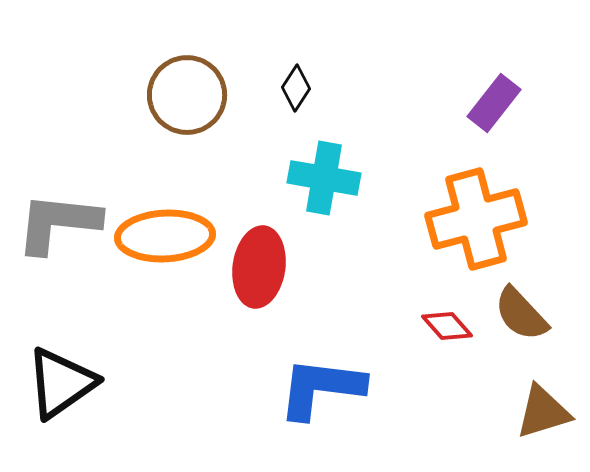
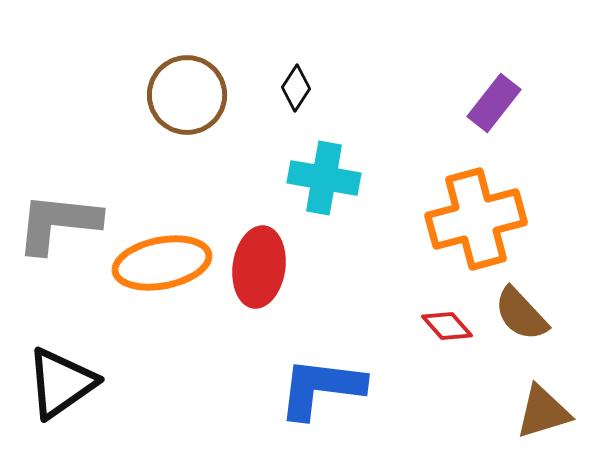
orange ellipse: moved 3 px left, 27 px down; rotated 8 degrees counterclockwise
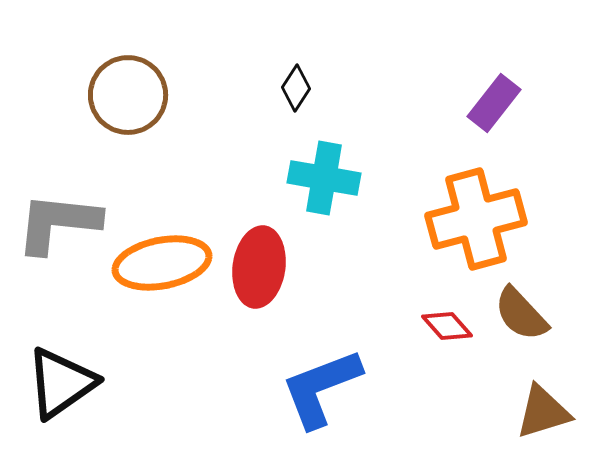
brown circle: moved 59 px left
blue L-shape: rotated 28 degrees counterclockwise
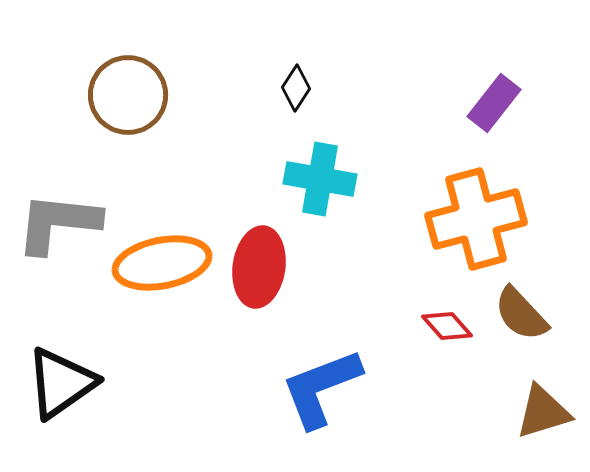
cyan cross: moved 4 px left, 1 px down
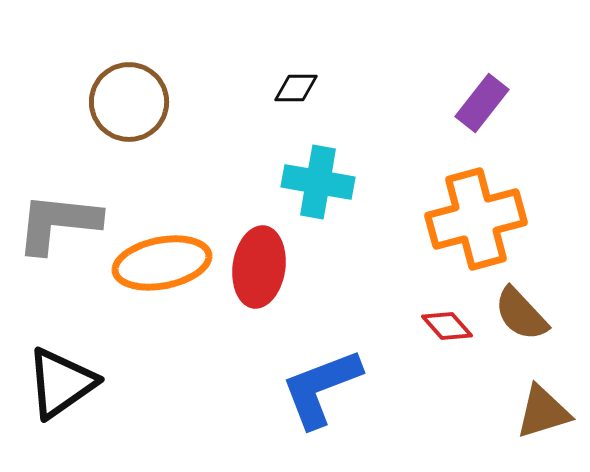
black diamond: rotated 57 degrees clockwise
brown circle: moved 1 px right, 7 px down
purple rectangle: moved 12 px left
cyan cross: moved 2 px left, 3 px down
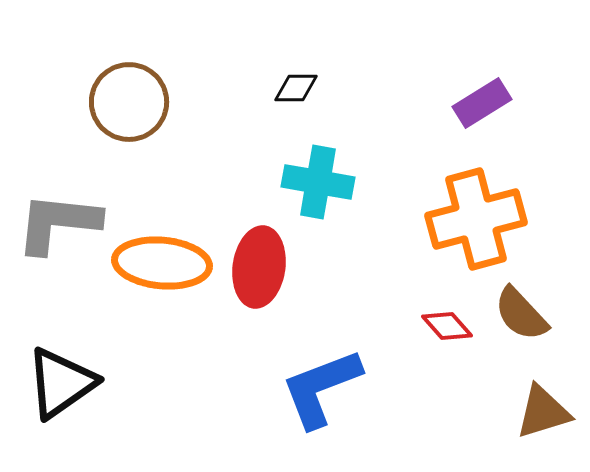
purple rectangle: rotated 20 degrees clockwise
orange ellipse: rotated 16 degrees clockwise
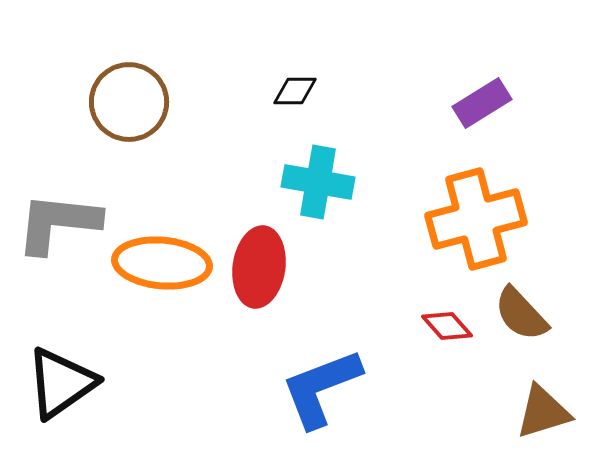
black diamond: moved 1 px left, 3 px down
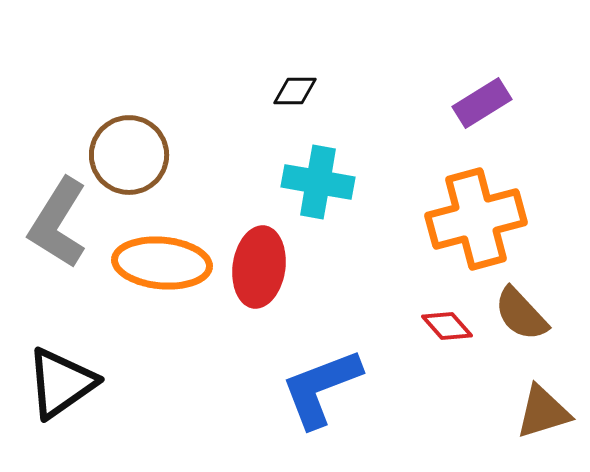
brown circle: moved 53 px down
gray L-shape: rotated 64 degrees counterclockwise
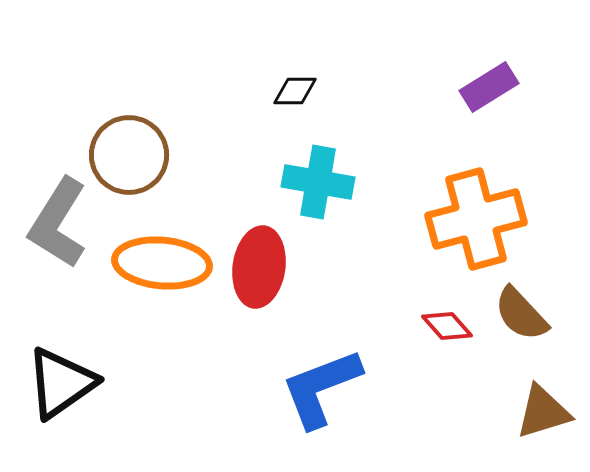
purple rectangle: moved 7 px right, 16 px up
